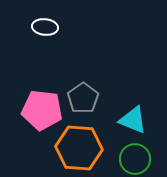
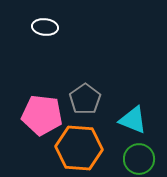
gray pentagon: moved 2 px right, 1 px down
pink pentagon: moved 5 px down
green circle: moved 4 px right
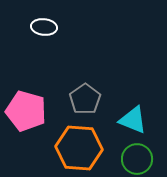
white ellipse: moved 1 px left
pink pentagon: moved 16 px left, 4 px up; rotated 9 degrees clockwise
green circle: moved 2 px left
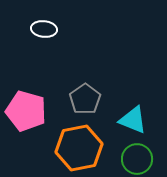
white ellipse: moved 2 px down
orange hexagon: rotated 15 degrees counterclockwise
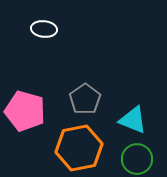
pink pentagon: moved 1 px left
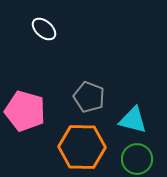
white ellipse: rotated 35 degrees clockwise
gray pentagon: moved 4 px right, 2 px up; rotated 16 degrees counterclockwise
cyan triangle: rotated 8 degrees counterclockwise
orange hexagon: moved 3 px right, 1 px up; rotated 12 degrees clockwise
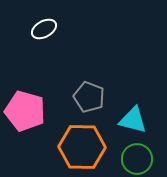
white ellipse: rotated 70 degrees counterclockwise
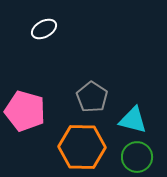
gray pentagon: moved 3 px right; rotated 12 degrees clockwise
green circle: moved 2 px up
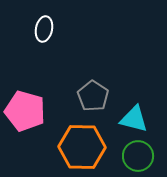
white ellipse: rotated 50 degrees counterclockwise
gray pentagon: moved 1 px right, 1 px up
cyan triangle: moved 1 px right, 1 px up
green circle: moved 1 px right, 1 px up
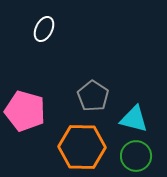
white ellipse: rotated 15 degrees clockwise
green circle: moved 2 px left
